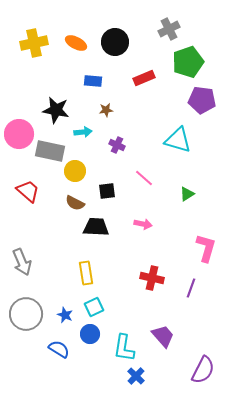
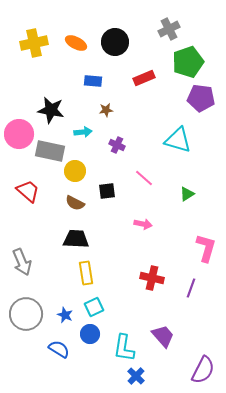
purple pentagon: moved 1 px left, 2 px up
black star: moved 5 px left
black trapezoid: moved 20 px left, 12 px down
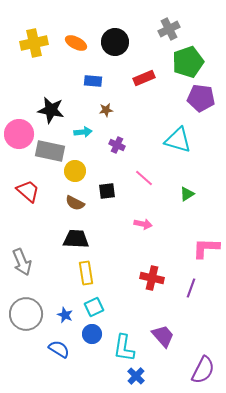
pink L-shape: rotated 104 degrees counterclockwise
blue circle: moved 2 px right
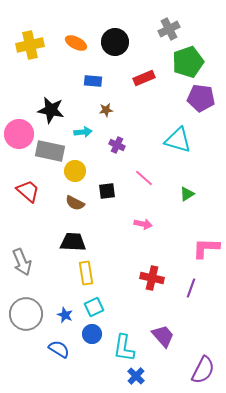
yellow cross: moved 4 px left, 2 px down
black trapezoid: moved 3 px left, 3 px down
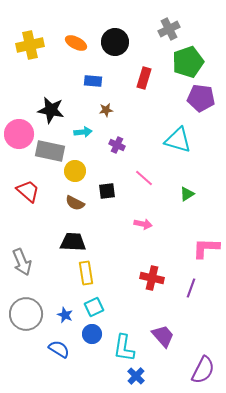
red rectangle: rotated 50 degrees counterclockwise
